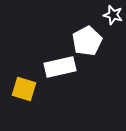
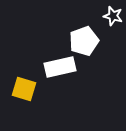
white star: moved 1 px down
white pentagon: moved 3 px left; rotated 8 degrees clockwise
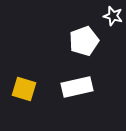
white rectangle: moved 17 px right, 20 px down
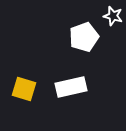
white pentagon: moved 4 px up
white rectangle: moved 6 px left
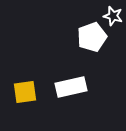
white pentagon: moved 8 px right
yellow square: moved 1 px right, 3 px down; rotated 25 degrees counterclockwise
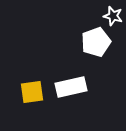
white pentagon: moved 4 px right, 5 px down
yellow square: moved 7 px right
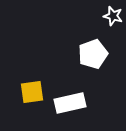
white pentagon: moved 3 px left, 12 px down
white rectangle: moved 1 px left, 16 px down
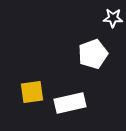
white star: moved 2 px down; rotated 12 degrees counterclockwise
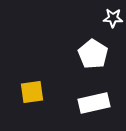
white pentagon: rotated 20 degrees counterclockwise
white rectangle: moved 24 px right
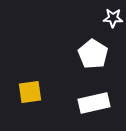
yellow square: moved 2 px left
